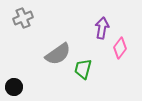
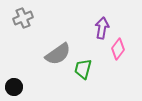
pink diamond: moved 2 px left, 1 px down
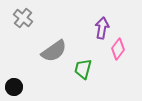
gray cross: rotated 30 degrees counterclockwise
gray semicircle: moved 4 px left, 3 px up
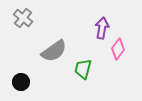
black circle: moved 7 px right, 5 px up
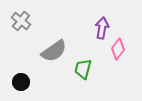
gray cross: moved 2 px left, 3 px down
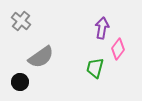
gray semicircle: moved 13 px left, 6 px down
green trapezoid: moved 12 px right, 1 px up
black circle: moved 1 px left
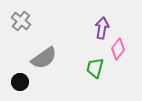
gray semicircle: moved 3 px right, 1 px down
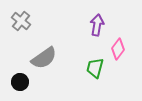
purple arrow: moved 5 px left, 3 px up
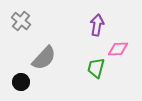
pink diamond: rotated 50 degrees clockwise
gray semicircle: rotated 12 degrees counterclockwise
green trapezoid: moved 1 px right
black circle: moved 1 px right
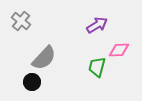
purple arrow: rotated 50 degrees clockwise
pink diamond: moved 1 px right, 1 px down
green trapezoid: moved 1 px right, 1 px up
black circle: moved 11 px right
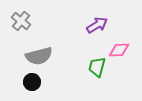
gray semicircle: moved 5 px left, 2 px up; rotated 32 degrees clockwise
